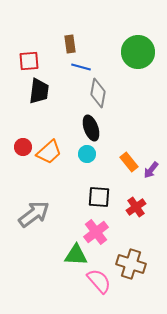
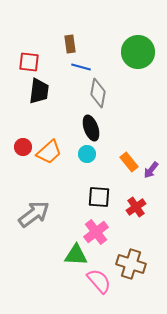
red square: moved 1 px down; rotated 10 degrees clockwise
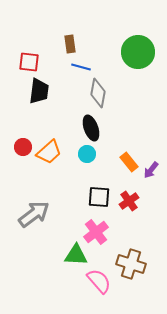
red cross: moved 7 px left, 6 px up
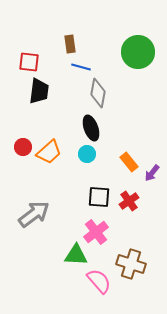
purple arrow: moved 1 px right, 3 px down
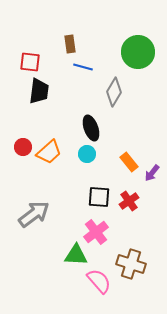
red square: moved 1 px right
blue line: moved 2 px right
gray diamond: moved 16 px right, 1 px up; rotated 20 degrees clockwise
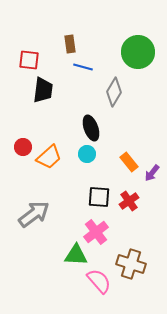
red square: moved 1 px left, 2 px up
black trapezoid: moved 4 px right, 1 px up
orange trapezoid: moved 5 px down
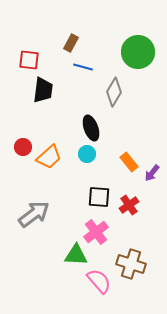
brown rectangle: moved 1 px right, 1 px up; rotated 36 degrees clockwise
red cross: moved 4 px down
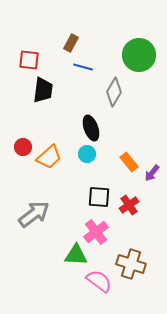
green circle: moved 1 px right, 3 px down
pink semicircle: rotated 12 degrees counterclockwise
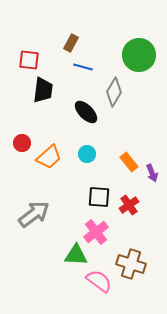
black ellipse: moved 5 px left, 16 px up; rotated 25 degrees counterclockwise
red circle: moved 1 px left, 4 px up
purple arrow: rotated 60 degrees counterclockwise
